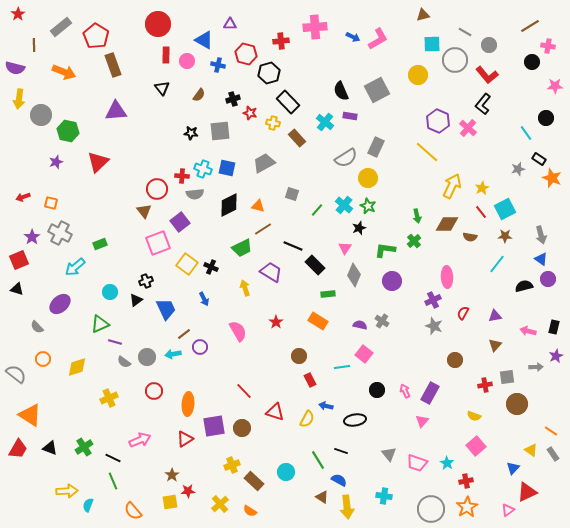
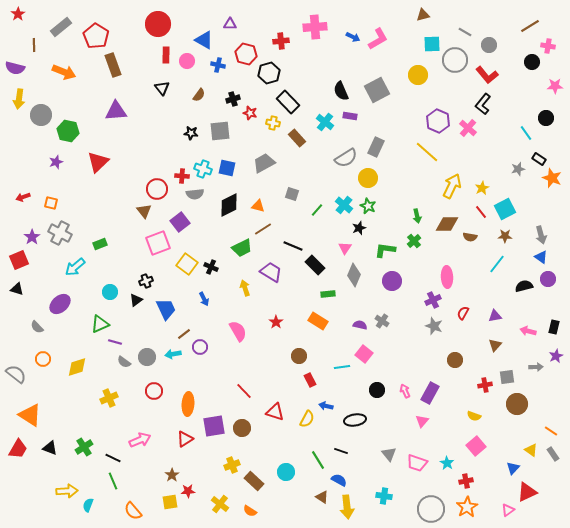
blue triangle at (541, 259): moved 2 px up
yellow cross at (220, 504): rotated 12 degrees counterclockwise
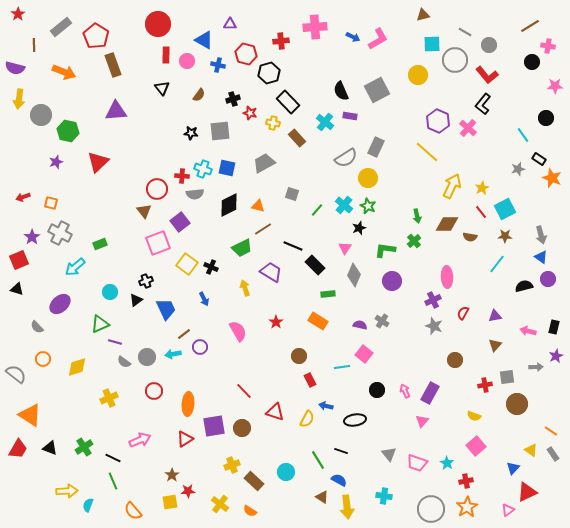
cyan line at (526, 133): moved 3 px left, 2 px down
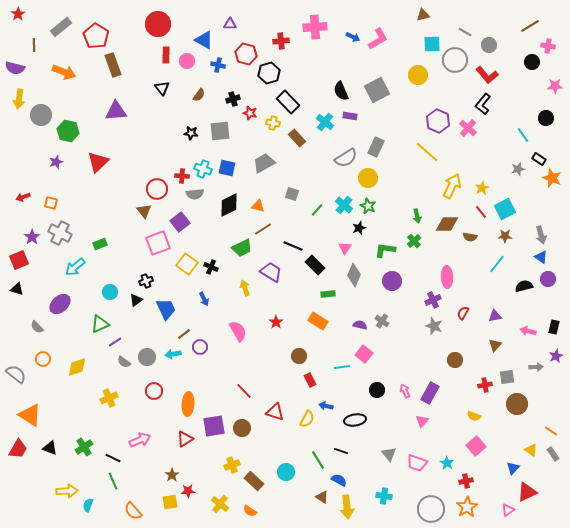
purple line at (115, 342): rotated 48 degrees counterclockwise
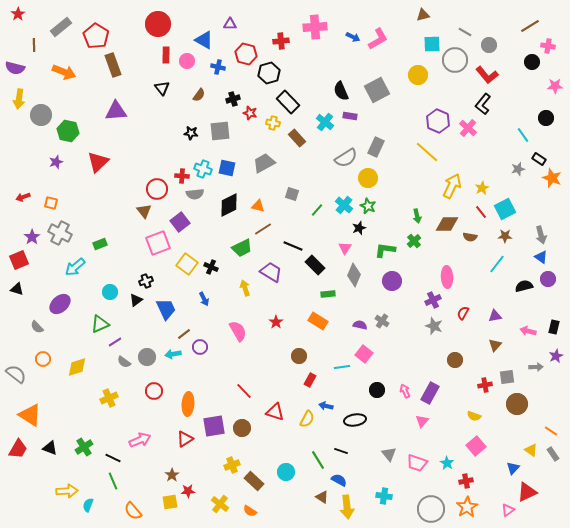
blue cross at (218, 65): moved 2 px down
red rectangle at (310, 380): rotated 56 degrees clockwise
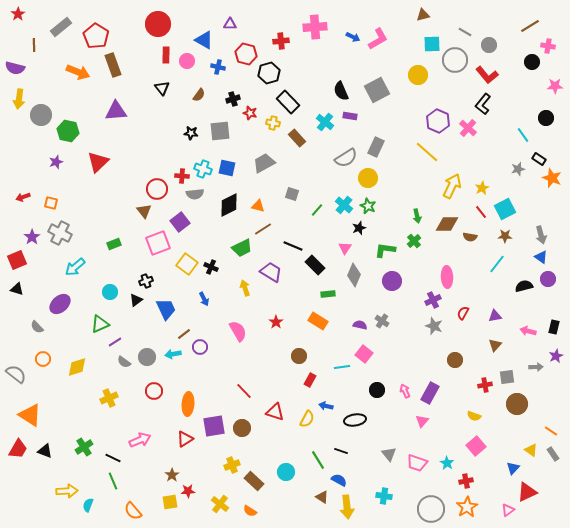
orange arrow at (64, 72): moved 14 px right
green rectangle at (100, 244): moved 14 px right
red square at (19, 260): moved 2 px left
black triangle at (50, 448): moved 5 px left, 3 px down
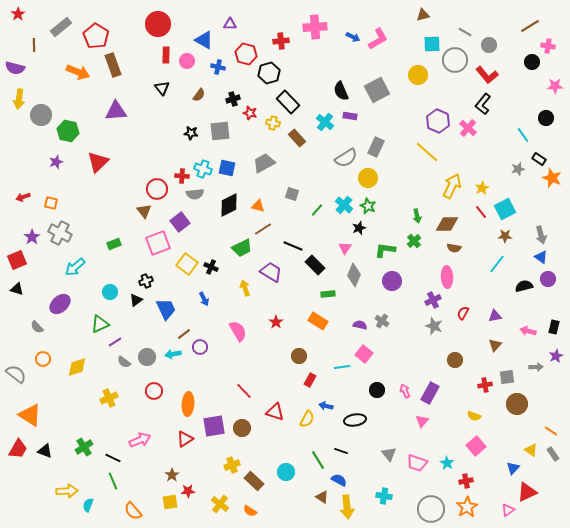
brown semicircle at (470, 237): moved 16 px left, 11 px down
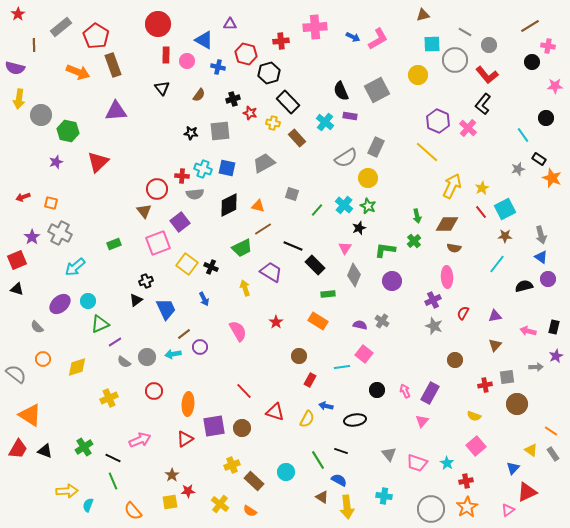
cyan circle at (110, 292): moved 22 px left, 9 px down
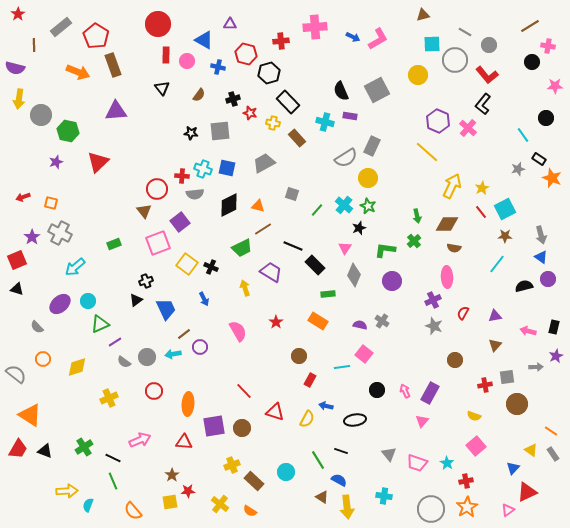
cyan cross at (325, 122): rotated 24 degrees counterclockwise
gray rectangle at (376, 147): moved 4 px left, 1 px up
red triangle at (185, 439): moved 1 px left, 3 px down; rotated 36 degrees clockwise
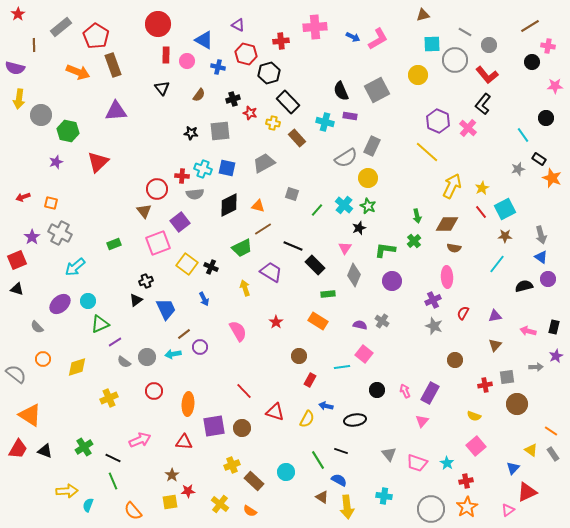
purple triangle at (230, 24): moved 8 px right, 1 px down; rotated 24 degrees clockwise
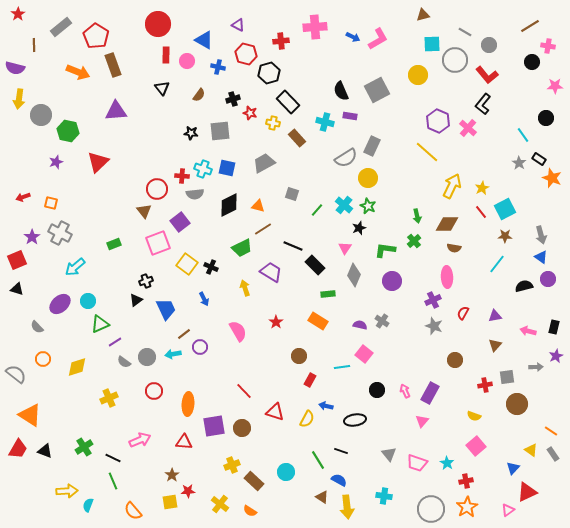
gray star at (518, 169): moved 1 px right, 6 px up; rotated 24 degrees counterclockwise
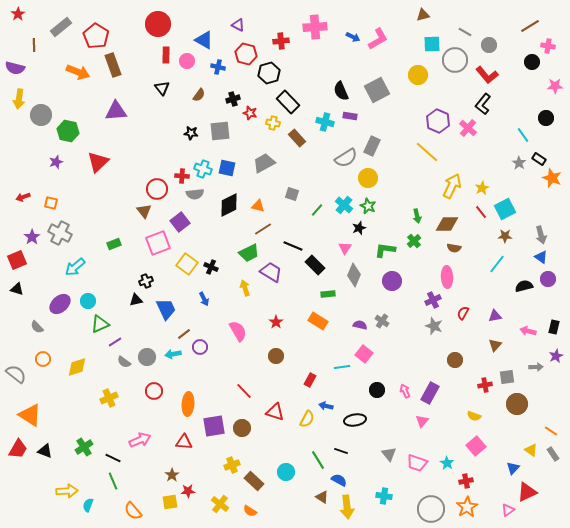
green trapezoid at (242, 248): moved 7 px right, 5 px down
black triangle at (136, 300): rotated 24 degrees clockwise
brown circle at (299, 356): moved 23 px left
